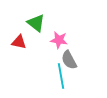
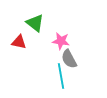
green triangle: moved 1 px left
pink star: moved 2 px right, 1 px down
gray semicircle: moved 1 px up
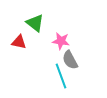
gray semicircle: moved 1 px right, 1 px down
cyan line: rotated 10 degrees counterclockwise
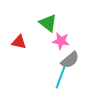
green triangle: moved 13 px right
gray semicircle: rotated 102 degrees counterclockwise
cyan line: rotated 40 degrees clockwise
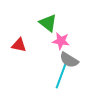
red triangle: moved 3 px down
gray semicircle: moved 1 px left; rotated 72 degrees clockwise
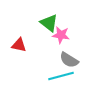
green triangle: moved 1 px right
pink star: moved 6 px up
cyan line: rotated 55 degrees clockwise
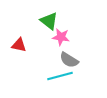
green triangle: moved 2 px up
pink star: moved 2 px down
cyan line: moved 1 px left
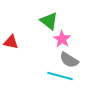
pink star: moved 1 px right, 2 px down; rotated 24 degrees clockwise
red triangle: moved 8 px left, 3 px up
cyan line: rotated 30 degrees clockwise
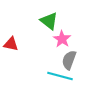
red triangle: moved 2 px down
gray semicircle: rotated 78 degrees clockwise
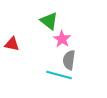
red triangle: moved 1 px right
gray semicircle: rotated 12 degrees counterclockwise
cyan line: moved 1 px left, 1 px up
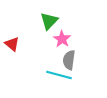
green triangle: rotated 36 degrees clockwise
red triangle: rotated 28 degrees clockwise
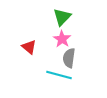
green triangle: moved 13 px right, 4 px up
red triangle: moved 17 px right, 3 px down
gray semicircle: moved 2 px up
